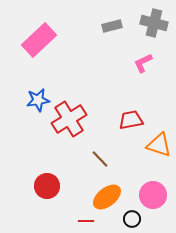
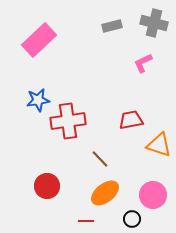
red cross: moved 1 px left, 2 px down; rotated 24 degrees clockwise
orange ellipse: moved 2 px left, 4 px up
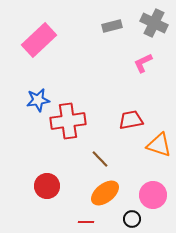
gray cross: rotated 12 degrees clockwise
red line: moved 1 px down
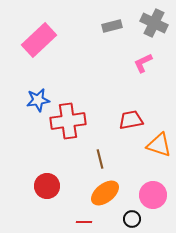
brown line: rotated 30 degrees clockwise
red line: moved 2 px left
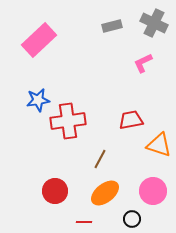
brown line: rotated 42 degrees clockwise
red circle: moved 8 px right, 5 px down
pink circle: moved 4 px up
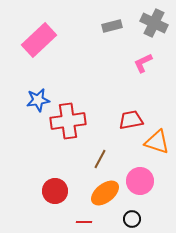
orange triangle: moved 2 px left, 3 px up
pink circle: moved 13 px left, 10 px up
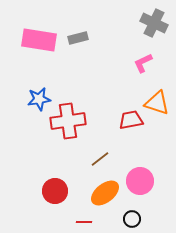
gray rectangle: moved 34 px left, 12 px down
pink rectangle: rotated 52 degrees clockwise
blue star: moved 1 px right, 1 px up
orange triangle: moved 39 px up
brown line: rotated 24 degrees clockwise
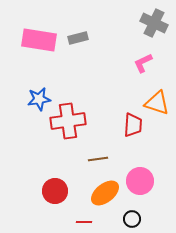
red trapezoid: moved 2 px right, 5 px down; rotated 105 degrees clockwise
brown line: moved 2 px left; rotated 30 degrees clockwise
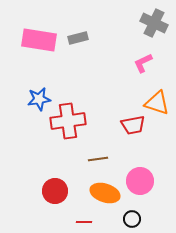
red trapezoid: rotated 75 degrees clockwise
orange ellipse: rotated 56 degrees clockwise
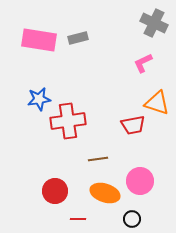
red line: moved 6 px left, 3 px up
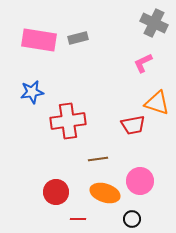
blue star: moved 7 px left, 7 px up
red circle: moved 1 px right, 1 px down
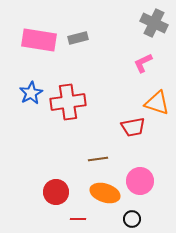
blue star: moved 1 px left, 1 px down; rotated 20 degrees counterclockwise
red cross: moved 19 px up
red trapezoid: moved 2 px down
